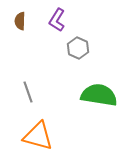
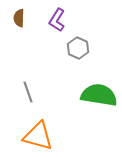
brown semicircle: moved 1 px left, 3 px up
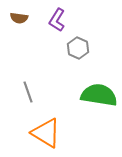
brown semicircle: rotated 84 degrees counterclockwise
orange triangle: moved 8 px right, 3 px up; rotated 16 degrees clockwise
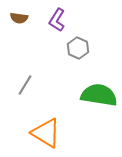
gray line: moved 3 px left, 7 px up; rotated 50 degrees clockwise
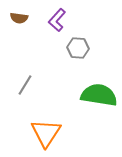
purple L-shape: rotated 10 degrees clockwise
gray hexagon: rotated 20 degrees counterclockwise
orange triangle: rotated 32 degrees clockwise
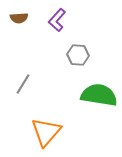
brown semicircle: rotated 12 degrees counterclockwise
gray hexagon: moved 7 px down
gray line: moved 2 px left, 1 px up
orange triangle: moved 1 px up; rotated 8 degrees clockwise
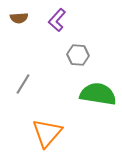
green semicircle: moved 1 px left, 1 px up
orange triangle: moved 1 px right, 1 px down
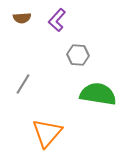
brown semicircle: moved 3 px right
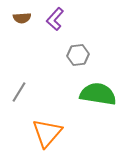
purple L-shape: moved 2 px left, 1 px up
gray hexagon: rotated 10 degrees counterclockwise
gray line: moved 4 px left, 8 px down
